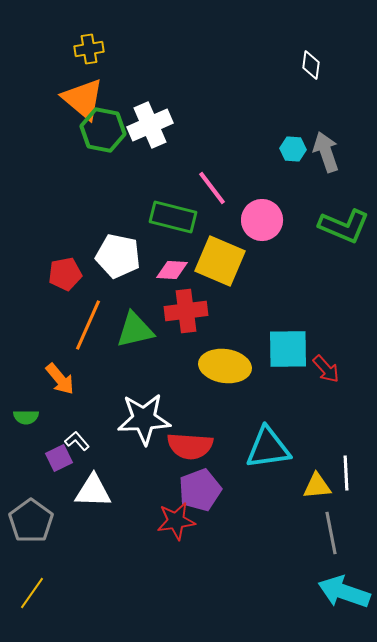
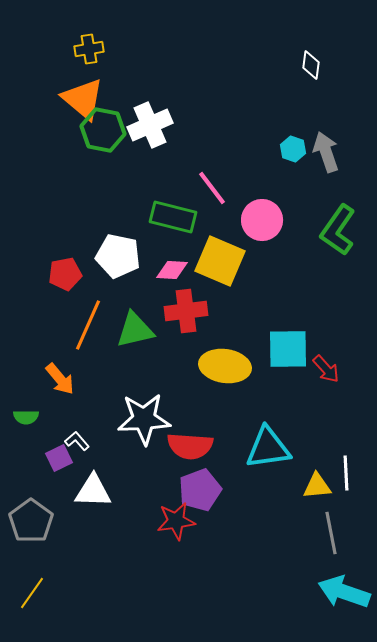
cyan hexagon: rotated 15 degrees clockwise
green L-shape: moved 6 px left, 4 px down; rotated 102 degrees clockwise
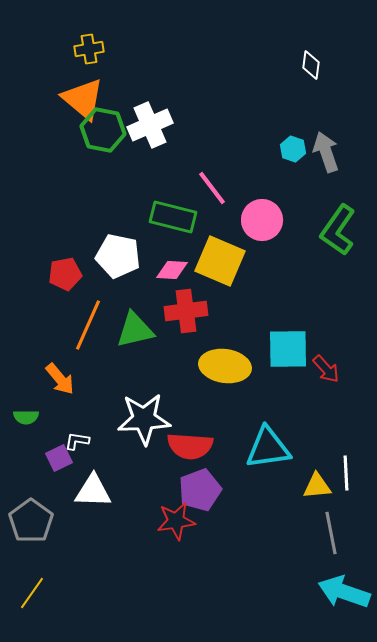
white L-shape: rotated 40 degrees counterclockwise
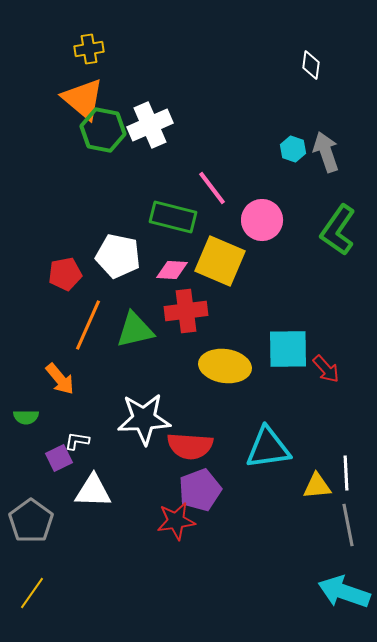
gray line: moved 17 px right, 8 px up
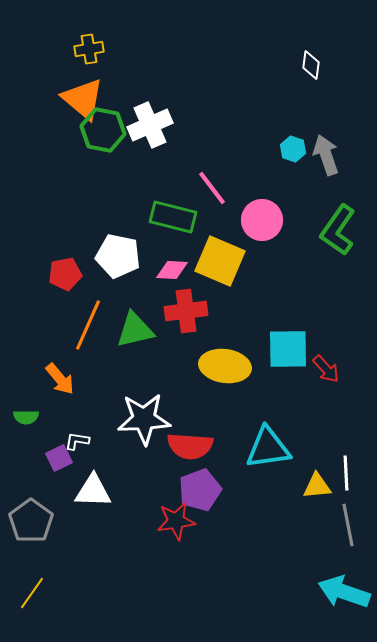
gray arrow: moved 3 px down
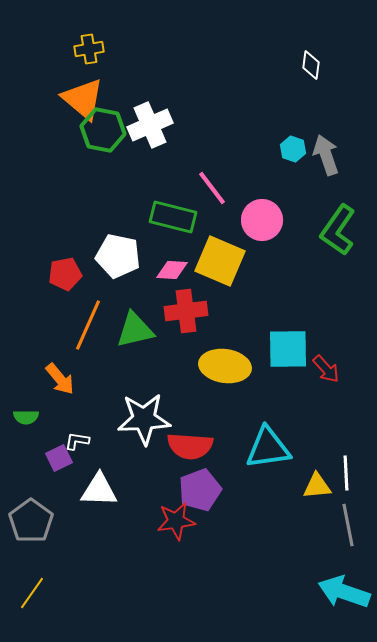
white triangle: moved 6 px right, 1 px up
